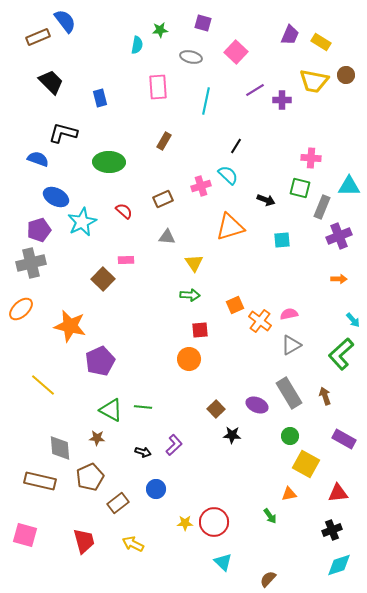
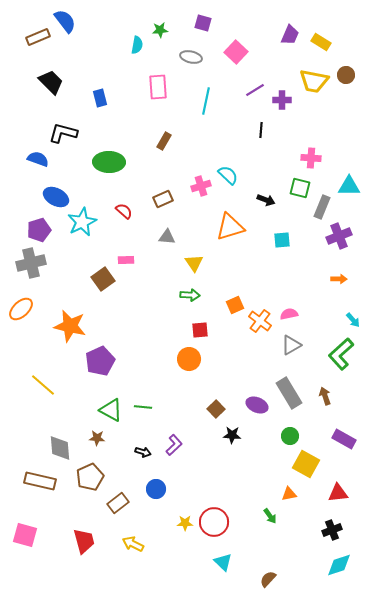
black line at (236, 146): moved 25 px right, 16 px up; rotated 28 degrees counterclockwise
brown square at (103, 279): rotated 10 degrees clockwise
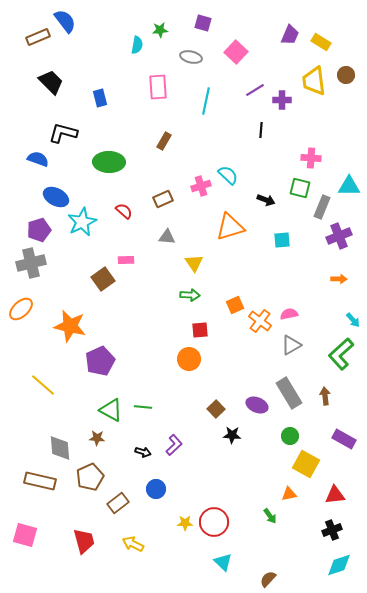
yellow trapezoid at (314, 81): rotated 72 degrees clockwise
brown arrow at (325, 396): rotated 12 degrees clockwise
red triangle at (338, 493): moved 3 px left, 2 px down
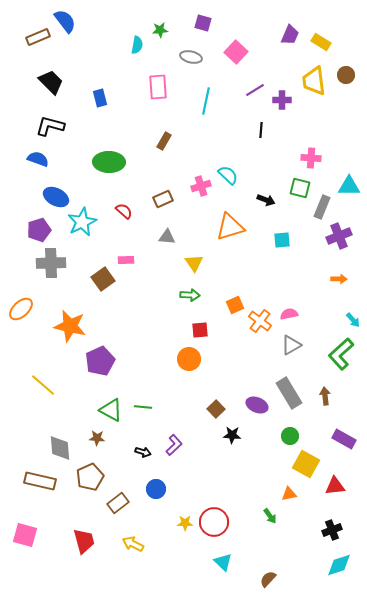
black L-shape at (63, 133): moved 13 px left, 7 px up
gray cross at (31, 263): moved 20 px right; rotated 12 degrees clockwise
red triangle at (335, 495): moved 9 px up
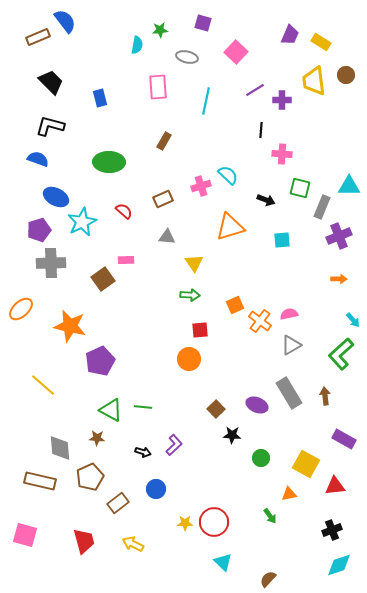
gray ellipse at (191, 57): moved 4 px left
pink cross at (311, 158): moved 29 px left, 4 px up
green circle at (290, 436): moved 29 px left, 22 px down
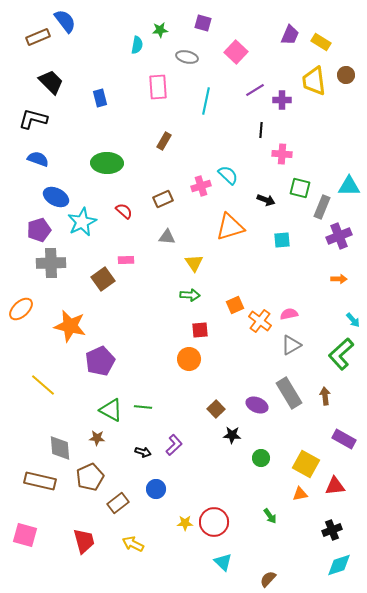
black L-shape at (50, 126): moved 17 px left, 7 px up
green ellipse at (109, 162): moved 2 px left, 1 px down
orange triangle at (289, 494): moved 11 px right
